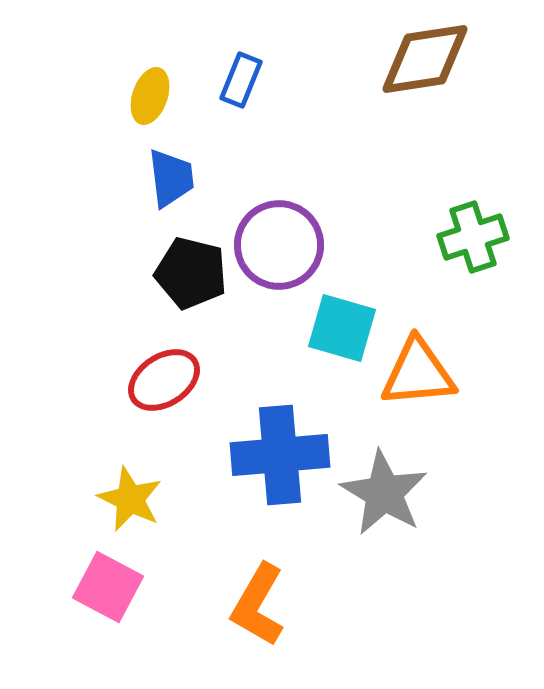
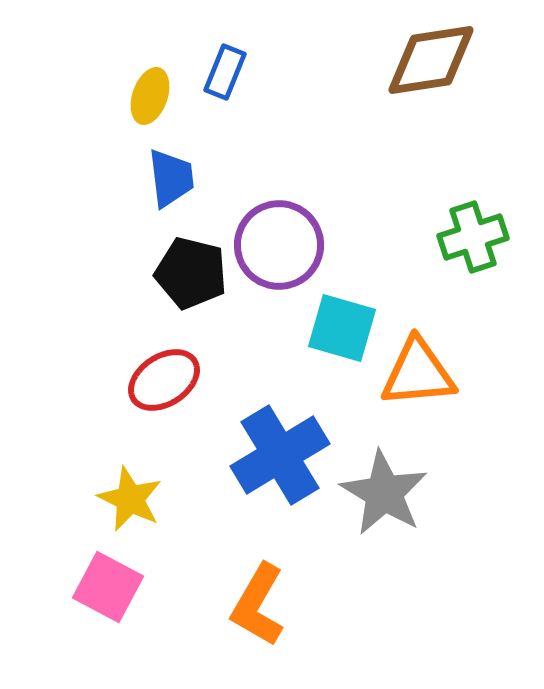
brown diamond: moved 6 px right, 1 px down
blue rectangle: moved 16 px left, 8 px up
blue cross: rotated 26 degrees counterclockwise
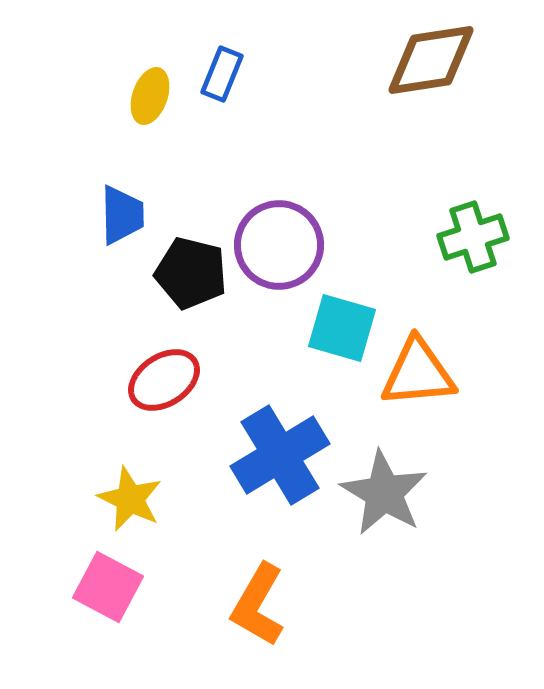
blue rectangle: moved 3 px left, 2 px down
blue trapezoid: moved 49 px left, 37 px down; rotated 6 degrees clockwise
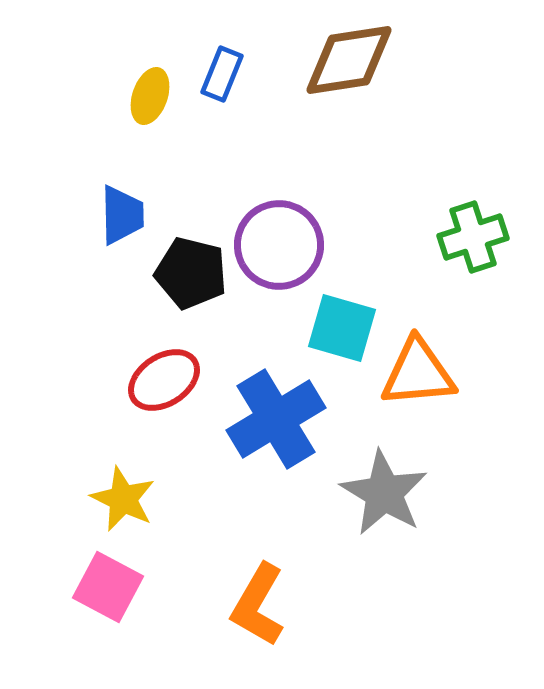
brown diamond: moved 82 px left
blue cross: moved 4 px left, 36 px up
yellow star: moved 7 px left
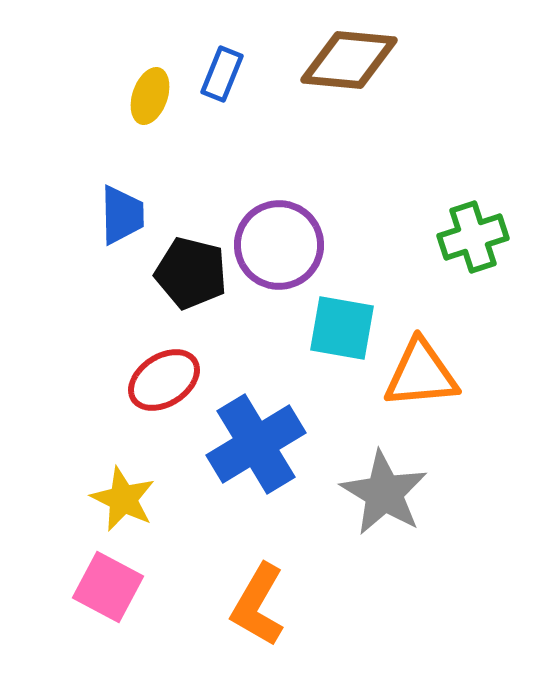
brown diamond: rotated 14 degrees clockwise
cyan square: rotated 6 degrees counterclockwise
orange triangle: moved 3 px right, 1 px down
blue cross: moved 20 px left, 25 px down
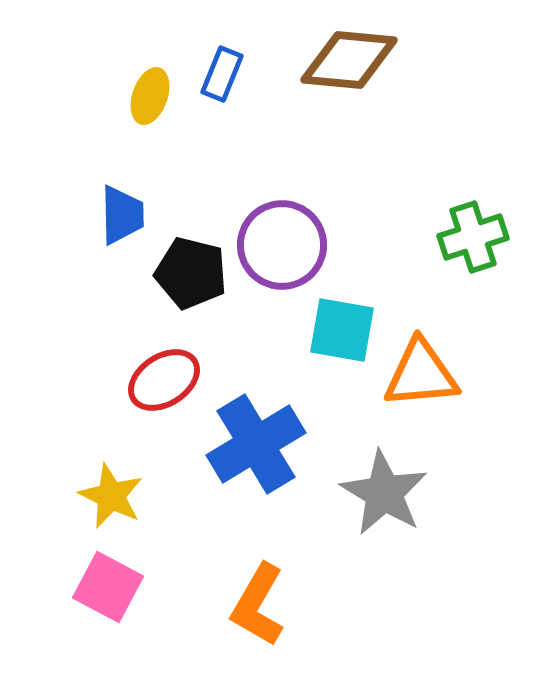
purple circle: moved 3 px right
cyan square: moved 2 px down
yellow star: moved 12 px left, 3 px up
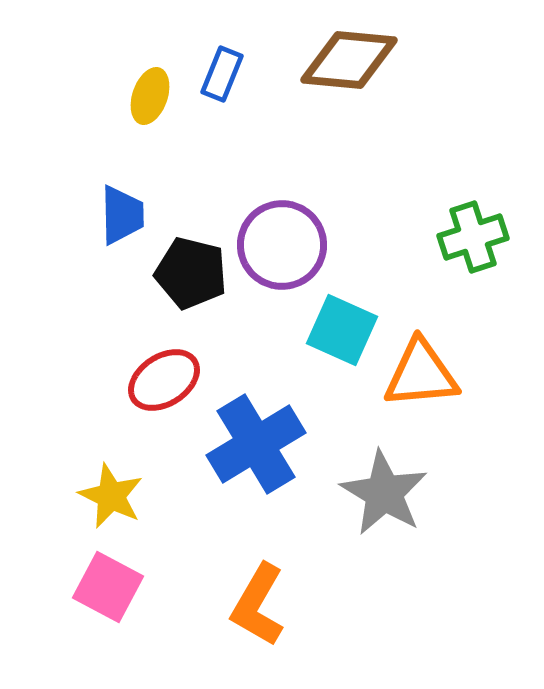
cyan square: rotated 14 degrees clockwise
